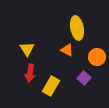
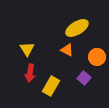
yellow ellipse: rotated 70 degrees clockwise
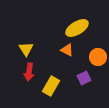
yellow triangle: moved 1 px left
orange circle: moved 1 px right
red arrow: moved 1 px left, 1 px up
purple square: rotated 24 degrees clockwise
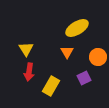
orange triangle: moved 2 px down; rotated 32 degrees clockwise
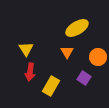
red arrow: moved 1 px right
purple square: rotated 32 degrees counterclockwise
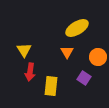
yellow triangle: moved 2 px left, 1 px down
yellow rectangle: rotated 24 degrees counterclockwise
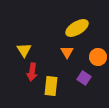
red arrow: moved 2 px right
